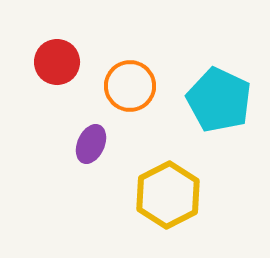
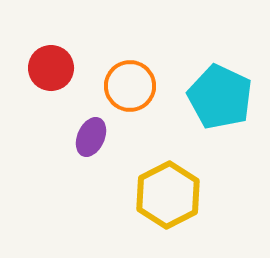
red circle: moved 6 px left, 6 px down
cyan pentagon: moved 1 px right, 3 px up
purple ellipse: moved 7 px up
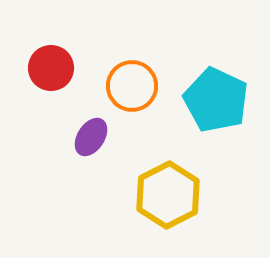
orange circle: moved 2 px right
cyan pentagon: moved 4 px left, 3 px down
purple ellipse: rotated 9 degrees clockwise
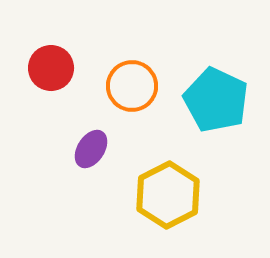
purple ellipse: moved 12 px down
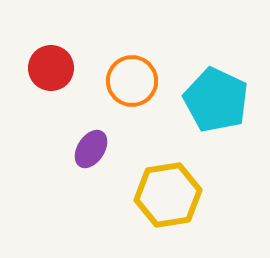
orange circle: moved 5 px up
yellow hexagon: rotated 18 degrees clockwise
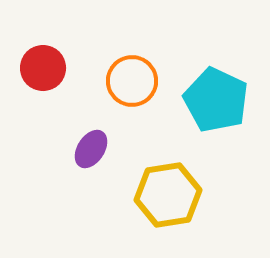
red circle: moved 8 px left
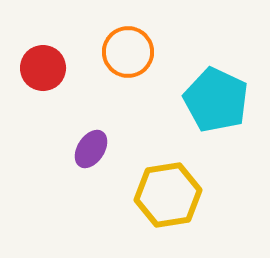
orange circle: moved 4 px left, 29 px up
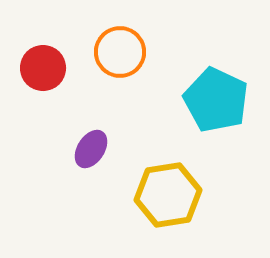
orange circle: moved 8 px left
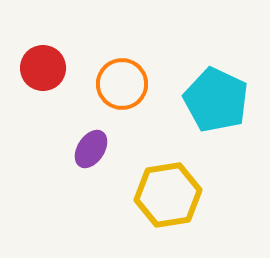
orange circle: moved 2 px right, 32 px down
